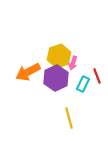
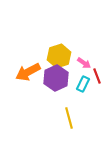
pink arrow: moved 11 px right; rotated 72 degrees counterclockwise
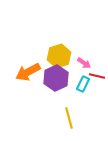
red line: rotated 56 degrees counterclockwise
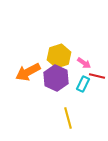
purple hexagon: rotated 10 degrees counterclockwise
yellow line: moved 1 px left
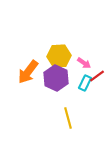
yellow hexagon: rotated 15 degrees clockwise
orange arrow: rotated 25 degrees counterclockwise
red line: rotated 49 degrees counterclockwise
cyan rectangle: moved 2 px right, 1 px up
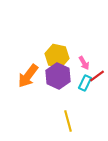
yellow hexagon: moved 2 px left; rotated 15 degrees clockwise
pink arrow: rotated 24 degrees clockwise
orange arrow: moved 4 px down
purple hexagon: moved 2 px right, 2 px up
yellow line: moved 3 px down
